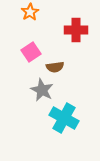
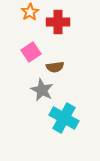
red cross: moved 18 px left, 8 px up
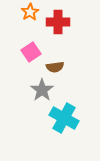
gray star: rotated 10 degrees clockwise
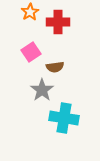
cyan cross: rotated 20 degrees counterclockwise
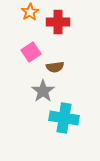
gray star: moved 1 px right, 1 px down
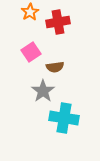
red cross: rotated 10 degrees counterclockwise
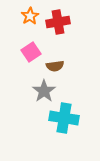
orange star: moved 4 px down
brown semicircle: moved 1 px up
gray star: moved 1 px right
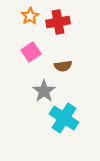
brown semicircle: moved 8 px right
cyan cross: rotated 24 degrees clockwise
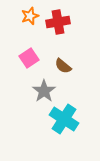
orange star: rotated 12 degrees clockwise
pink square: moved 2 px left, 6 px down
brown semicircle: rotated 48 degrees clockwise
cyan cross: moved 1 px down
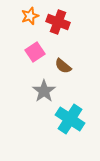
red cross: rotated 30 degrees clockwise
pink square: moved 6 px right, 6 px up
cyan cross: moved 6 px right
